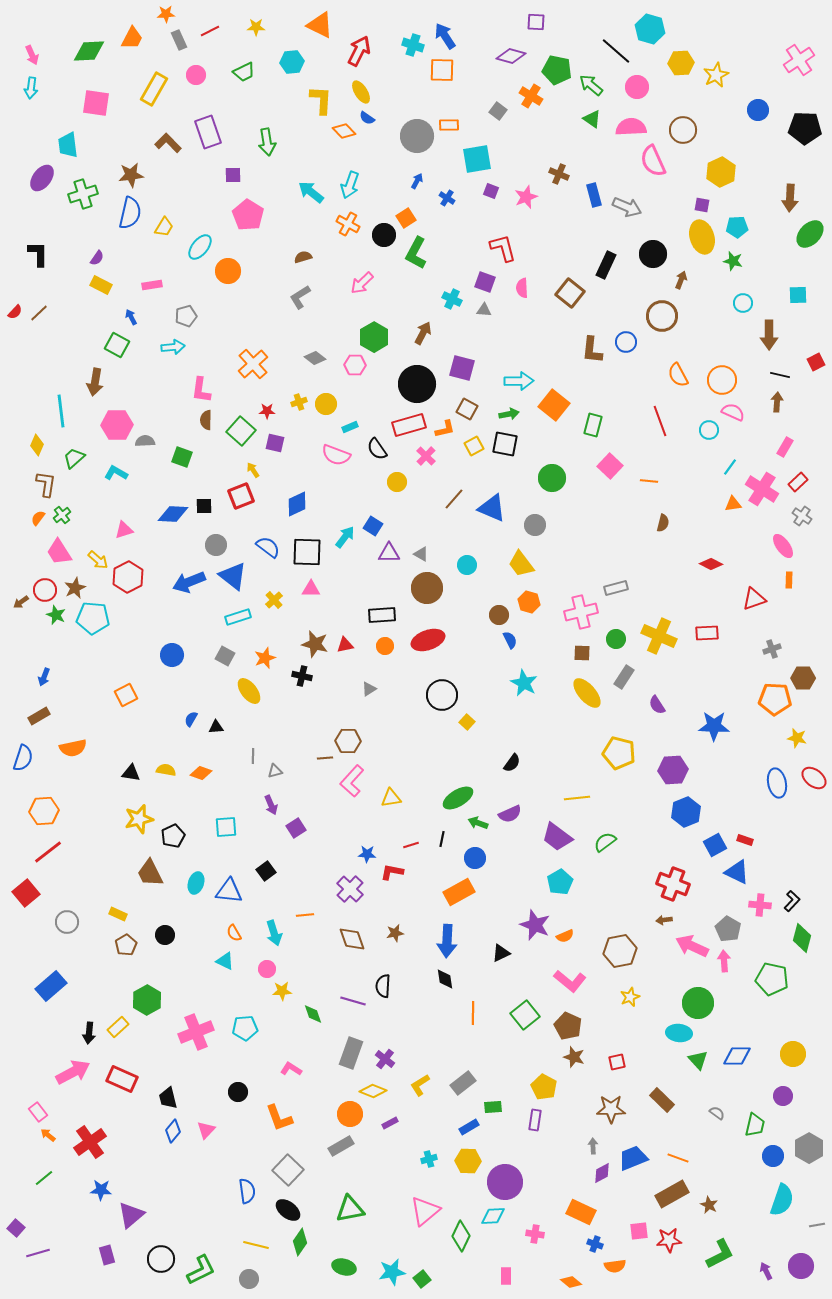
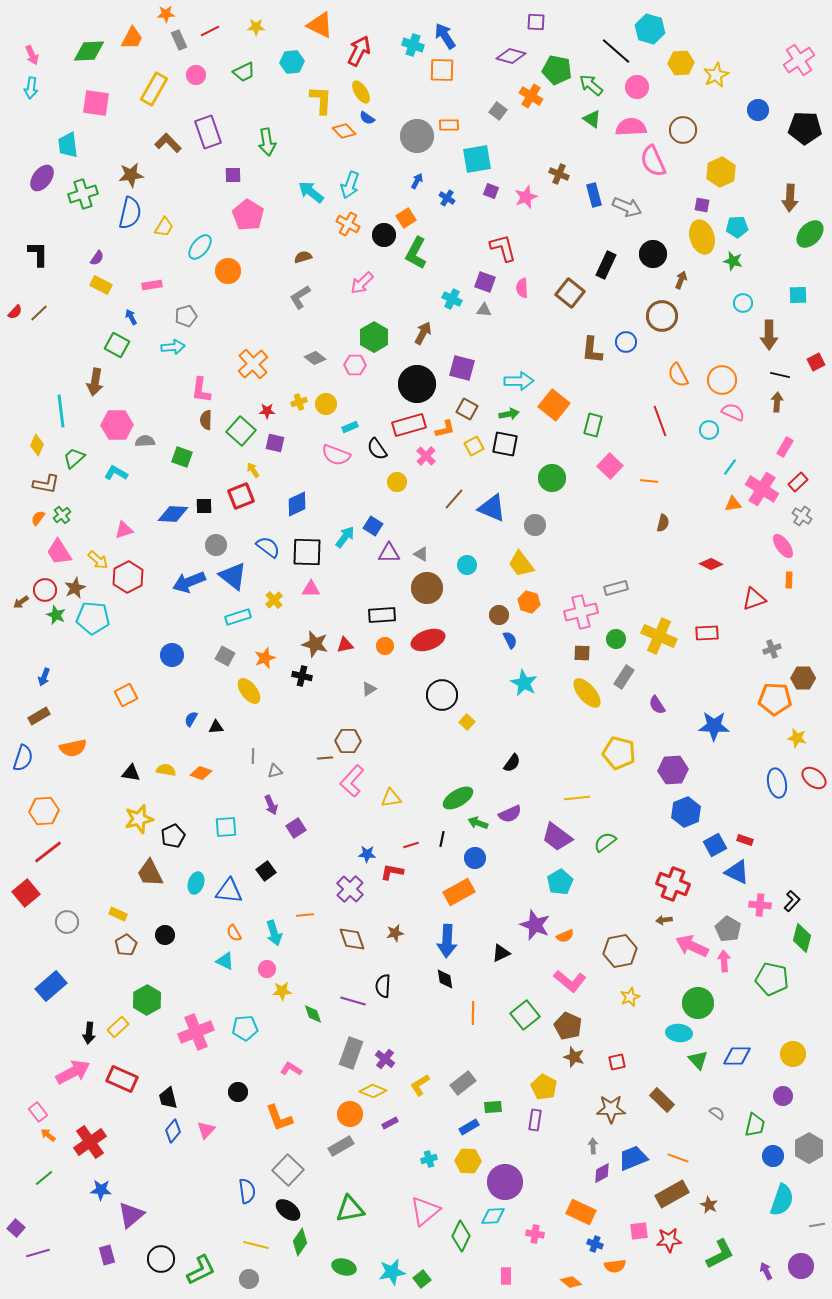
brown L-shape at (46, 484): rotated 92 degrees clockwise
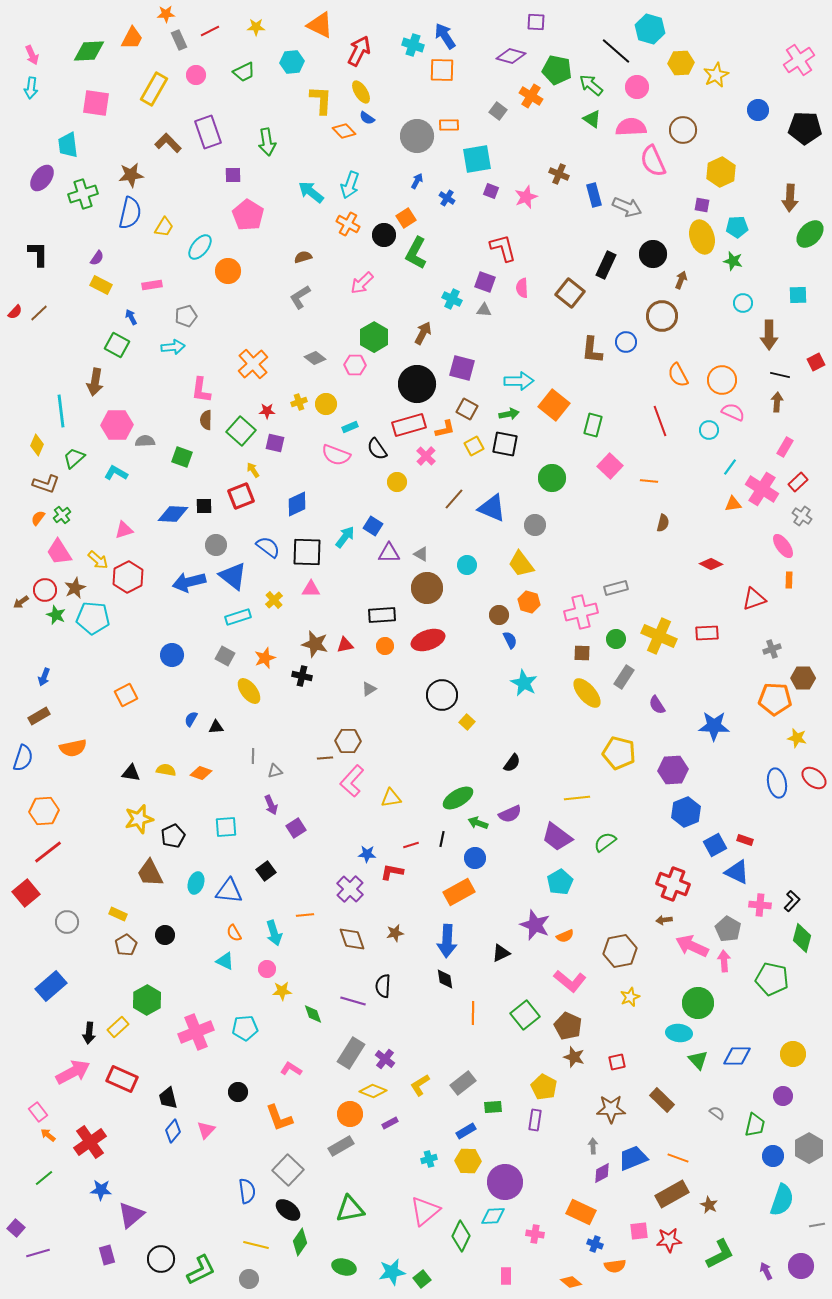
brown L-shape at (46, 484): rotated 8 degrees clockwise
blue arrow at (189, 582): rotated 8 degrees clockwise
gray rectangle at (351, 1053): rotated 12 degrees clockwise
blue rectangle at (469, 1127): moved 3 px left, 4 px down
